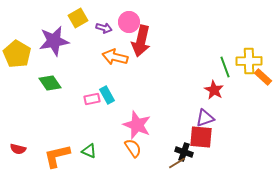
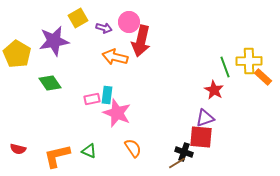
cyan rectangle: rotated 36 degrees clockwise
pink star: moved 20 px left, 12 px up
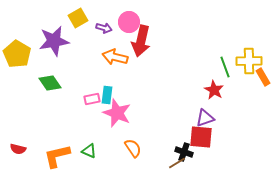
orange rectangle: rotated 18 degrees clockwise
